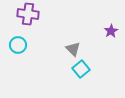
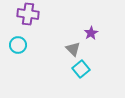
purple star: moved 20 px left, 2 px down
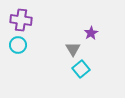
purple cross: moved 7 px left, 6 px down
gray triangle: rotated 14 degrees clockwise
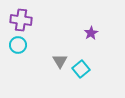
gray triangle: moved 13 px left, 12 px down
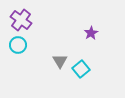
purple cross: rotated 30 degrees clockwise
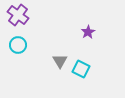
purple cross: moved 3 px left, 5 px up
purple star: moved 3 px left, 1 px up
cyan square: rotated 24 degrees counterclockwise
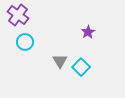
cyan circle: moved 7 px right, 3 px up
cyan square: moved 2 px up; rotated 18 degrees clockwise
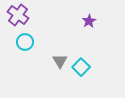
purple star: moved 1 px right, 11 px up
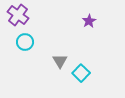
cyan square: moved 6 px down
